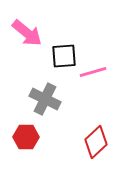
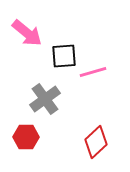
gray cross: rotated 28 degrees clockwise
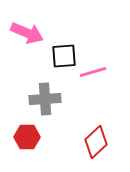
pink arrow: rotated 16 degrees counterclockwise
gray cross: rotated 32 degrees clockwise
red hexagon: moved 1 px right
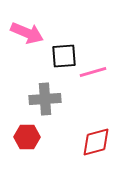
red diamond: rotated 28 degrees clockwise
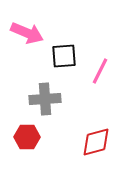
pink line: moved 7 px right, 1 px up; rotated 48 degrees counterclockwise
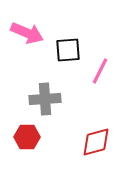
black square: moved 4 px right, 6 px up
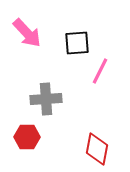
pink arrow: rotated 24 degrees clockwise
black square: moved 9 px right, 7 px up
gray cross: moved 1 px right
red diamond: moved 1 px right, 7 px down; rotated 64 degrees counterclockwise
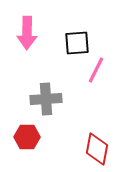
pink arrow: rotated 44 degrees clockwise
pink line: moved 4 px left, 1 px up
